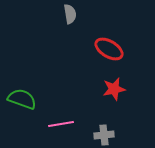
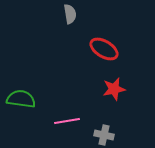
red ellipse: moved 5 px left
green semicircle: moved 1 px left; rotated 12 degrees counterclockwise
pink line: moved 6 px right, 3 px up
gray cross: rotated 18 degrees clockwise
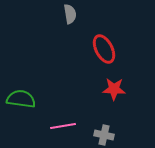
red ellipse: rotated 32 degrees clockwise
red star: rotated 15 degrees clockwise
pink line: moved 4 px left, 5 px down
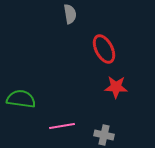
red star: moved 2 px right, 2 px up
pink line: moved 1 px left
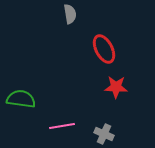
gray cross: moved 1 px up; rotated 12 degrees clockwise
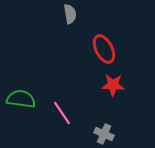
red star: moved 3 px left, 2 px up
pink line: moved 13 px up; rotated 65 degrees clockwise
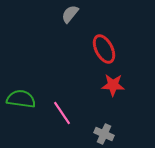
gray semicircle: rotated 132 degrees counterclockwise
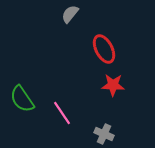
green semicircle: moved 1 px right; rotated 132 degrees counterclockwise
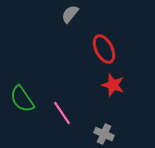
red star: rotated 15 degrees clockwise
